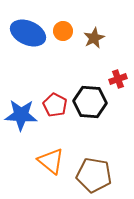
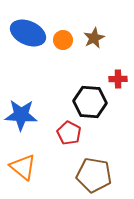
orange circle: moved 9 px down
red cross: rotated 18 degrees clockwise
red pentagon: moved 14 px right, 28 px down
orange triangle: moved 28 px left, 6 px down
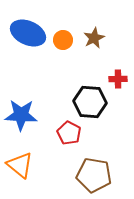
orange triangle: moved 3 px left, 2 px up
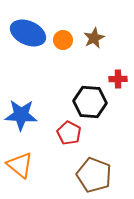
brown pentagon: rotated 12 degrees clockwise
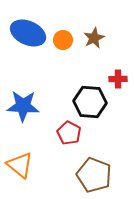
blue star: moved 2 px right, 9 px up
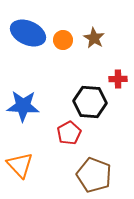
brown star: rotated 15 degrees counterclockwise
red pentagon: rotated 15 degrees clockwise
orange triangle: rotated 8 degrees clockwise
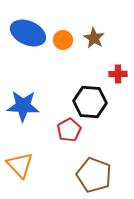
red cross: moved 5 px up
red pentagon: moved 3 px up
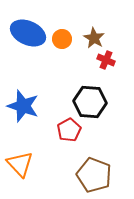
orange circle: moved 1 px left, 1 px up
red cross: moved 12 px left, 14 px up; rotated 24 degrees clockwise
blue star: rotated 16 degrees clockwise
orange triangle: moved 1 px up
